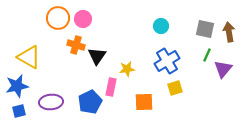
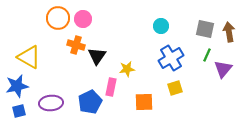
blue cross: moved 4 px right, 3 px up
purple ellipse: moved 1 px down
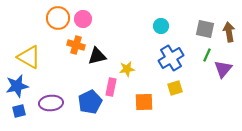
black triangle: rotated 42 degrees clockwise
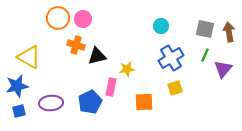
green line: moved 2 px left
